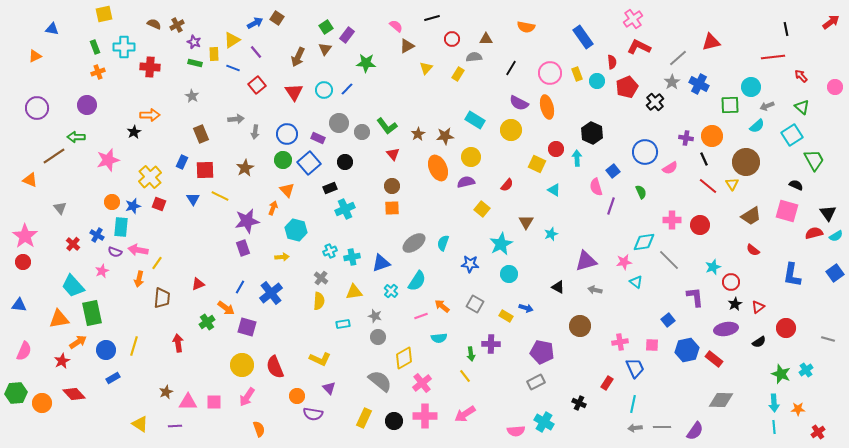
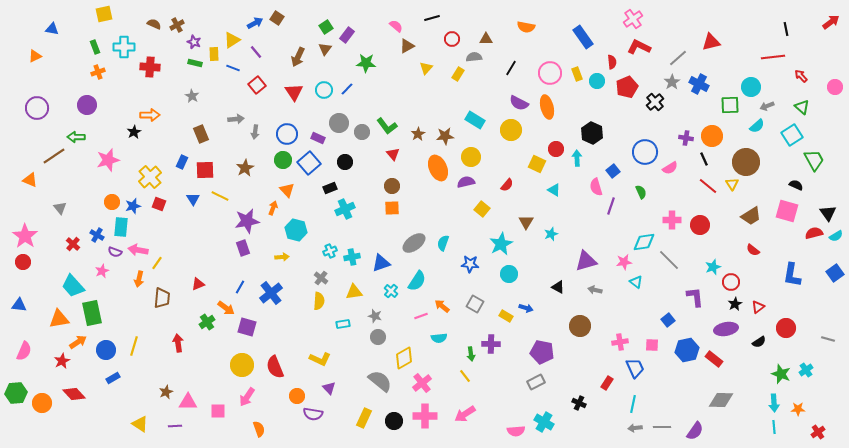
pink square at (214, 402): moved 4 px right, 9 px down
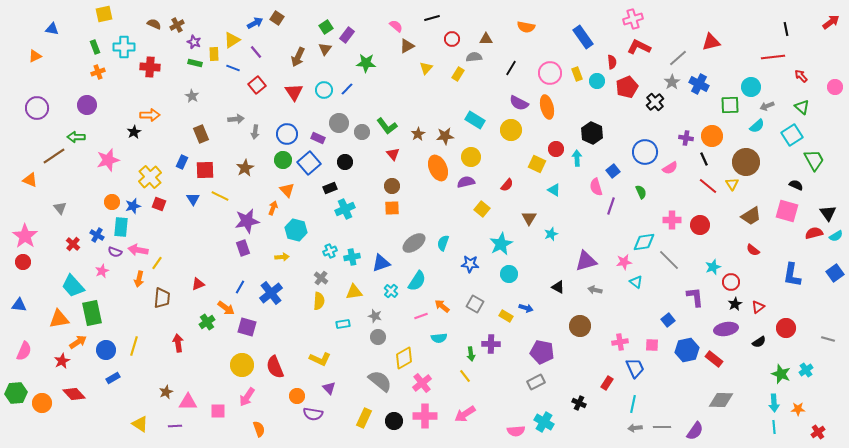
pink cross at (633, 19): rotated 18 degrees clockwise
brown triangle at (526, 222): moved 3 px right, 4 px up
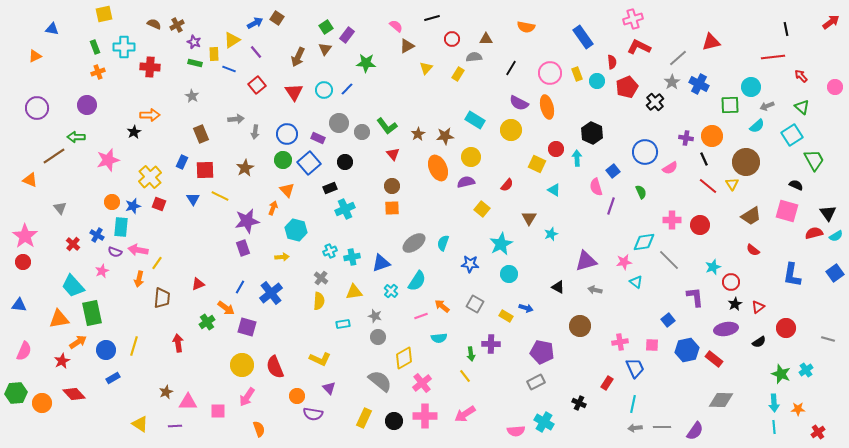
blue line at (233, 68): moved 4 px left, 1 px down
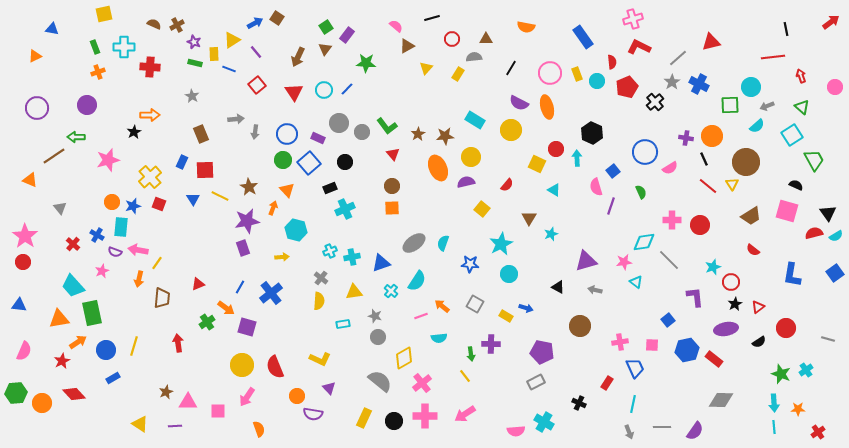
red arrow at (801, 76): rotated 24 degrees clockwise
brown star at (245, 168): moved 4 px right, 19 px down; rotated 12 degrees counterclockwise
gray arrow at (635, 428): moved 6 px left, 4 px down; rotated 104 degrees counterclockwise
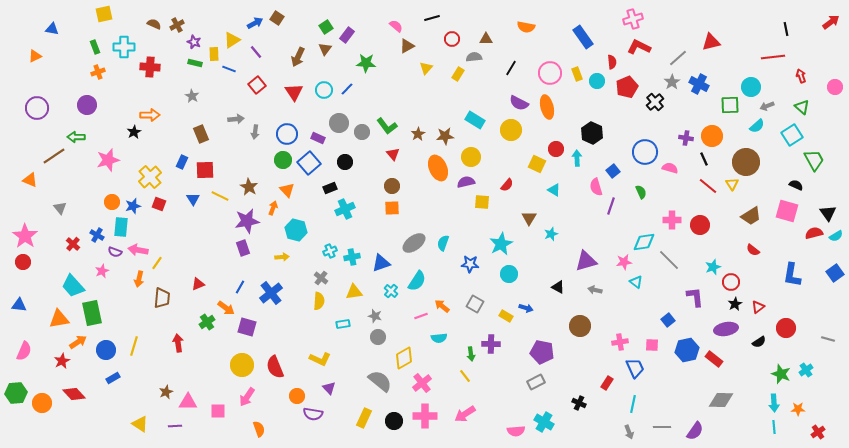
pink semicircle at (670, 168): rotated 133 degrees counterclockwise
yellow square at (482, 209): moved 7 px up; rotated 35 degrees counterclockwise
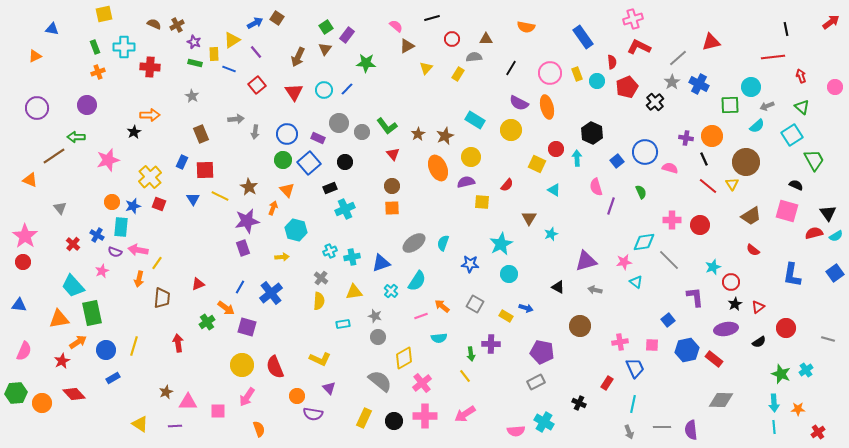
brown star at (445, 136): rotated 18 degrees counterclockwise
blue square at (613, 171): moved 4 px right, 10 px up
purple semicircle at (695, 431): moved 4 px left, 1 px up; rotated 138 degrees clockwise
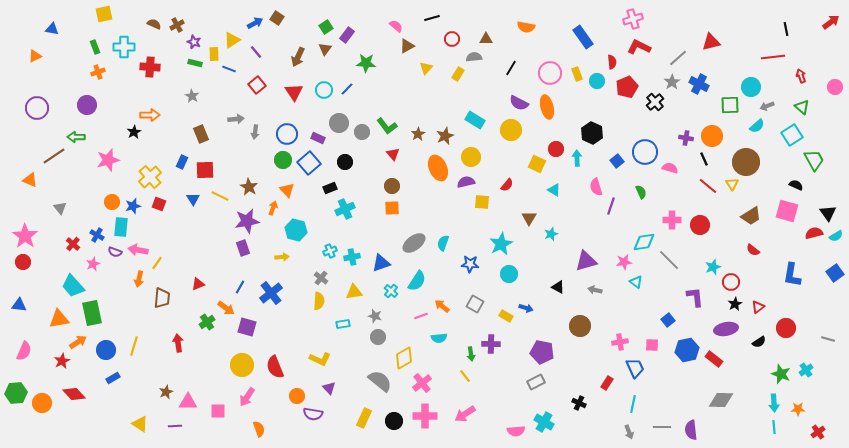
pink star at (102, 271): moved 9 px left, 7 px up
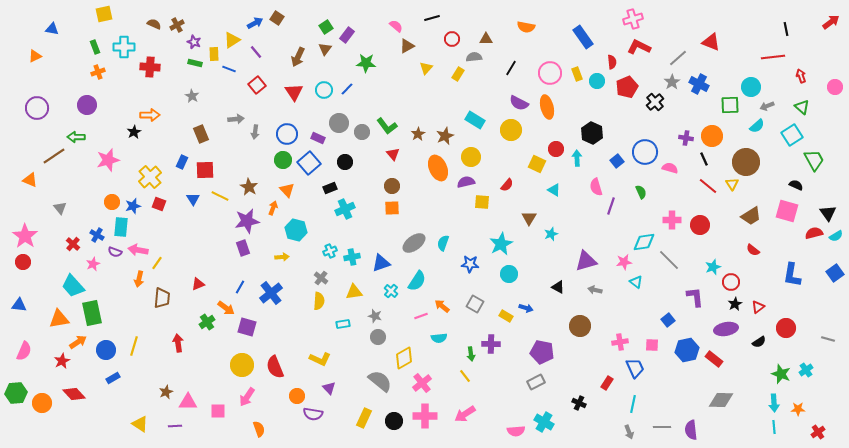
red triangle at (711, 42): rotated 36 degrees clockwise
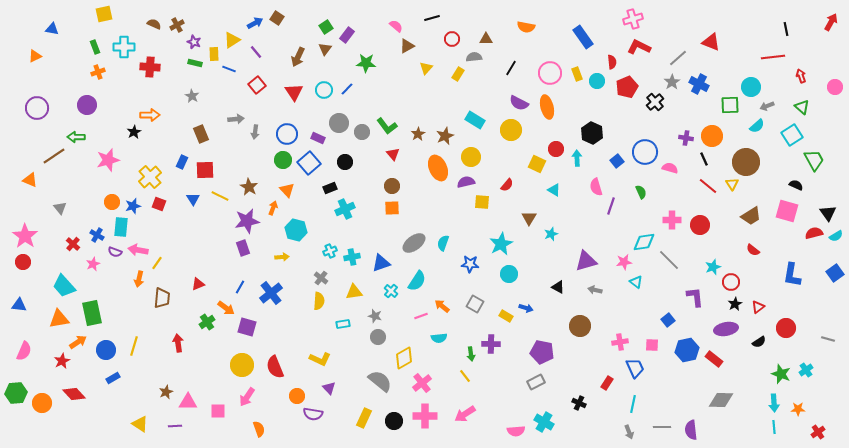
red arrow at (831, 22): rotated 24 degrees counterclockwise
cyan trapezoid at (73, 286): moved 9 px left
